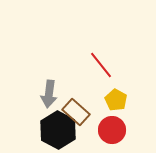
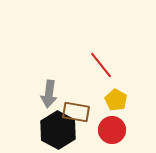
brown rectangle: rotated 32 degrees counterclockwise
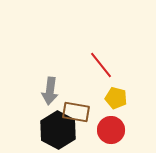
gray arrow: moved 1 px right, 3 px up
yellow pentagon: moved 2 px up; rotated 15 degrees counterclockwise
red circle: moved 1 px left
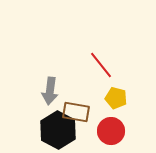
red circle: moved 1 px down
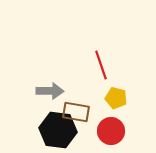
red line: rotated 20 degrees clockwise
gray arrow: rotated 96 degrees counterclockwise
black hexagon: rotated 21 degrees counterclockwise
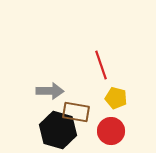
black hexagon: rotated 9 degrees clockwise
